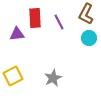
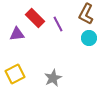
red rectangle: rotated 42 degrees counterclockwise
purple line: moved 1 px left, 2 px down
yellow square: moved 2 px right, 2 px up
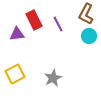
red rectangle: moved 1 px left, 2 px down; rotated 18 degrees clockwise
cyan circle: moved 2 px up
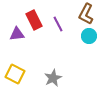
yellow square: rotated 36 degrees counterclockwise
